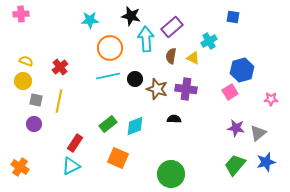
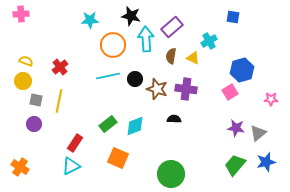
orange circle: moved 3 px right, 3 px up
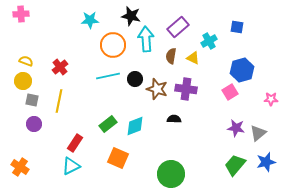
blue square: moved 4 px right, 10 px down
purple rectangle: moved 6 px right
gray square: moved 4 px left
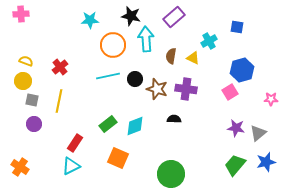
purple rectangle: moved 4 px left, 10 px up
